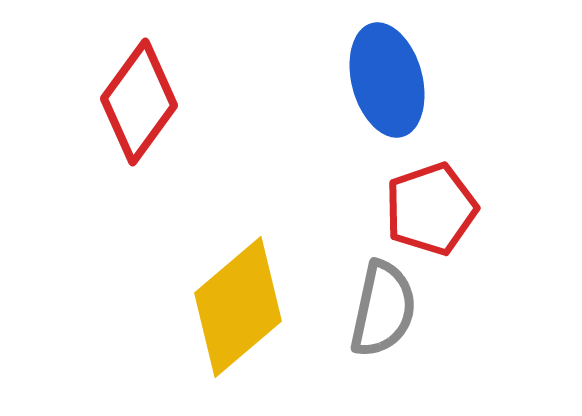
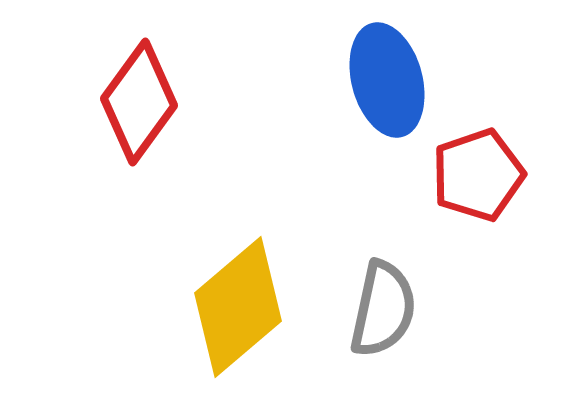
red pentagon: moved 47 px right, 34 px up
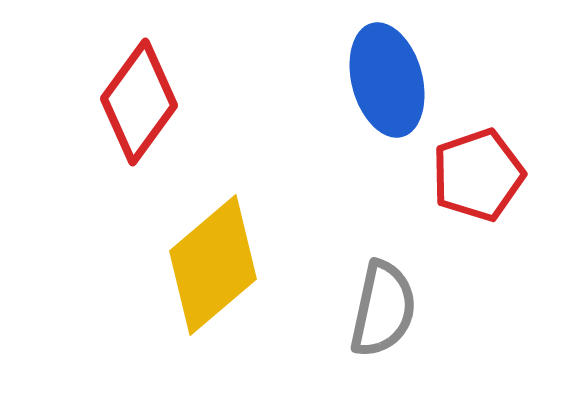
yellow diamond: moved 25 px left, 42 px up
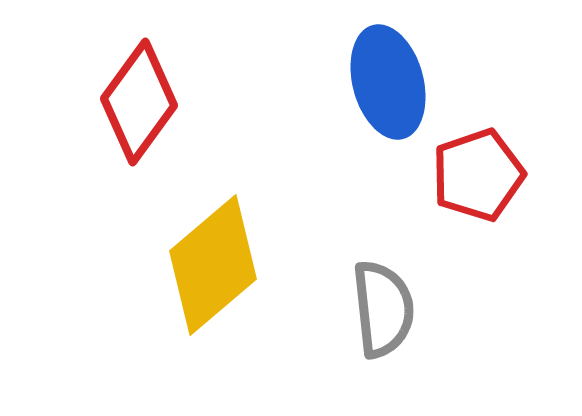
blue ellipse: moved 1 px right, 2 px down
gray semicircle: rotated 18 degrees counterclockwise
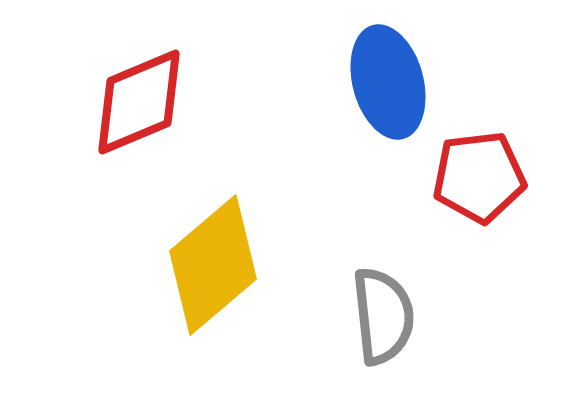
red diamond: rotated 31 degrees clockwise
red pentagon: moved 1 px right, 2 px down; rotated 12 degrees clockwise
gray semicircle: moved 7 px down
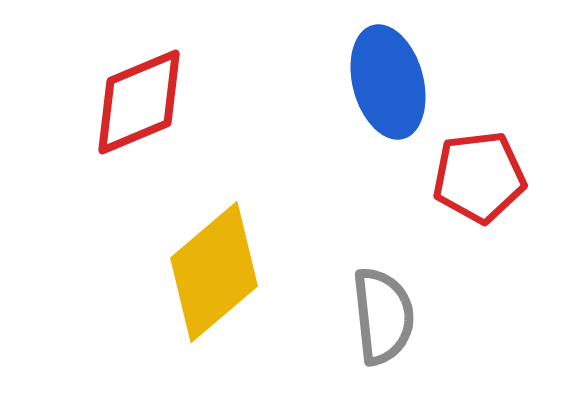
yellow diamond: moved 1 px right, 7 px down
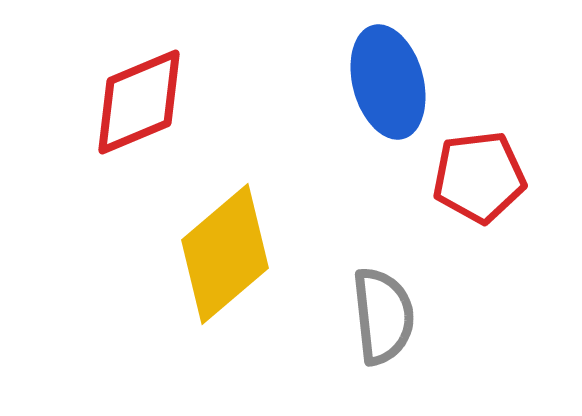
yellow diamond: moved 11 px right, 18 px up
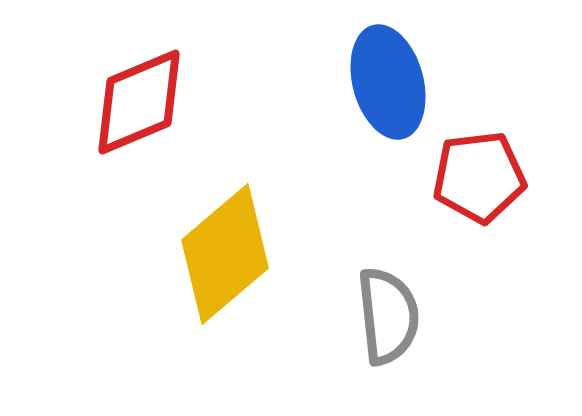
gray semicircle: moved 5 px right
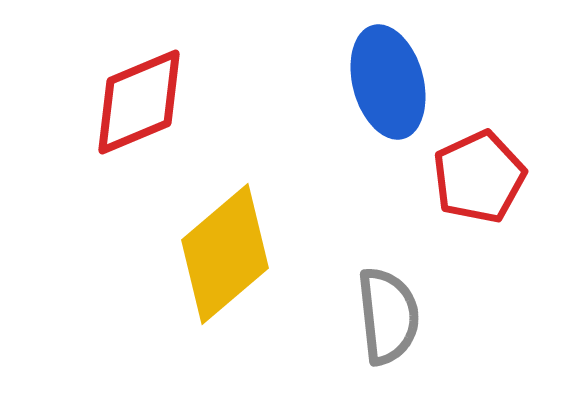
red pentagon: rotated 18 degrees counterclockwise
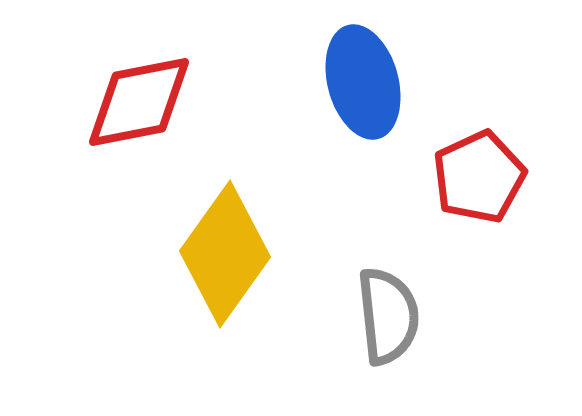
blue ellipse: moved 25 px left
red diamond: rotated 12 degrees clockwise
yellow diamond: rotated 14 degrees counterclockwise
